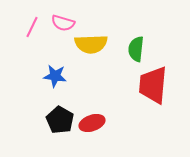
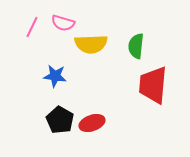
green semicircle: moved 3 px up
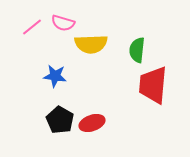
pink line: rotated 25 degrees clockwise
green semicircle: moved 1 px right, 4 px down
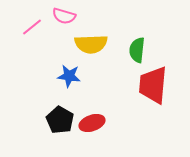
pink semicircle: moved 1 px right, 7 px up
blue star: moved 14 px right
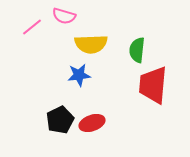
blue star: moved 10 px right, 1 px up; rotated 15 degrees counterclockwise
black pentagon: rotated 16 degrees clockwise
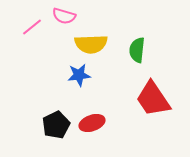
red trapezoid: moved 14 px down; rotated 39 degrees counterclockwise
black pentagon: moved 4 px left, 5 px down
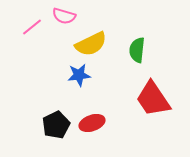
yellow semicircle: rotated 24 degrees counterclockwise
